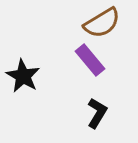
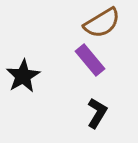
black star: rotated 12 degrees clockwise
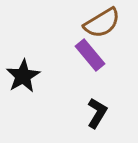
purple rectangle: moved 5 px up
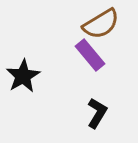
brown semicircle: moved 1 px left, 1 px down
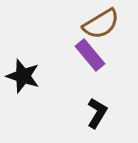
black star: rotated 24 degrees counterclockwise
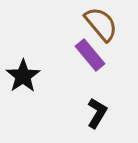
brown semicircle: rotated 99 degrees counterclockwise
black star: rotated 20 degrees clockwise
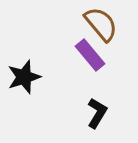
black star: moved 1 px right, 1 px down; rotated 16 degrees clockwise
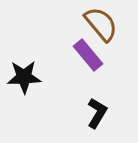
purple rectangle: moved 2 px left
black star: rotated 16 degrees clockwise
